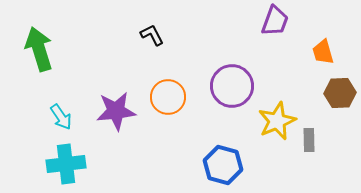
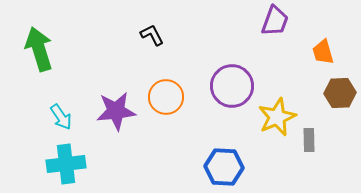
orange circle: moved 2 px left
yellow star: moved 4 px up
blue hexagon: moved 1 px right, 2 px down; rotated 12 degrees counterclockwise
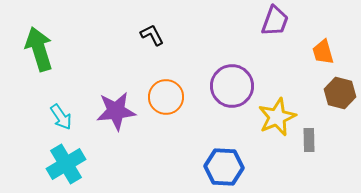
brown hexagon: rotated 16 degrees clockwise
cyan cross: rotated 24 degrees counterclockwise
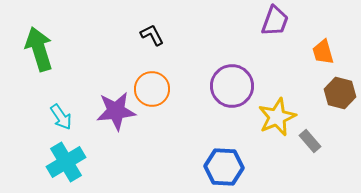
orange circle: moved 14 px left, 8 px up
gray rectangle: moved 1 px right, 1 px down; rotated 40 degrees counterclockwise
cyan cross: moved 2 px up
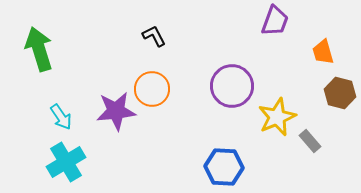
black L-shape: moved 2 px right, 1 px down
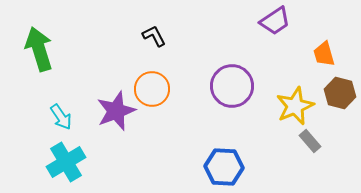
purple trapezoid: rotated 36 degrees clockwise
orange trapezoid: moved 1 px right, 2 px down
purple star: rotated 15 degrees counterclockwise
yellow star: moved 18 px right, 11 px up
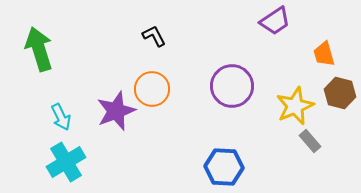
cyan arrow: rotated 8 degrees clockwise
